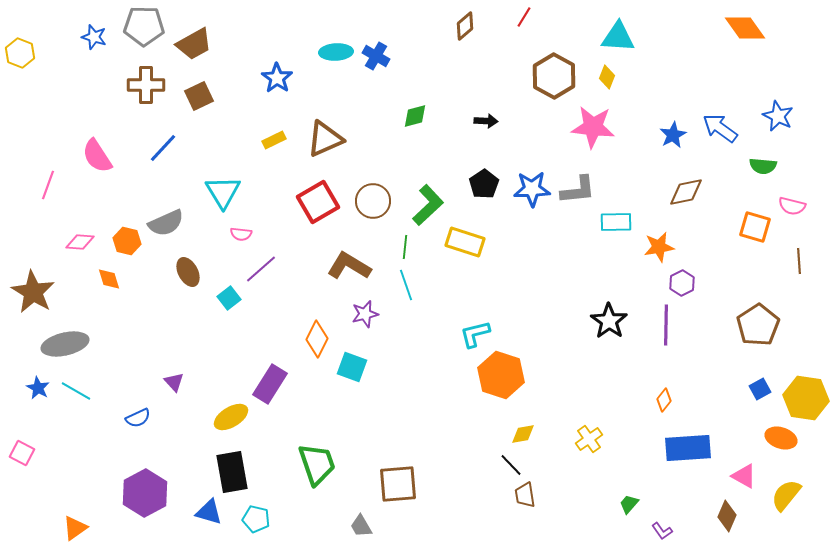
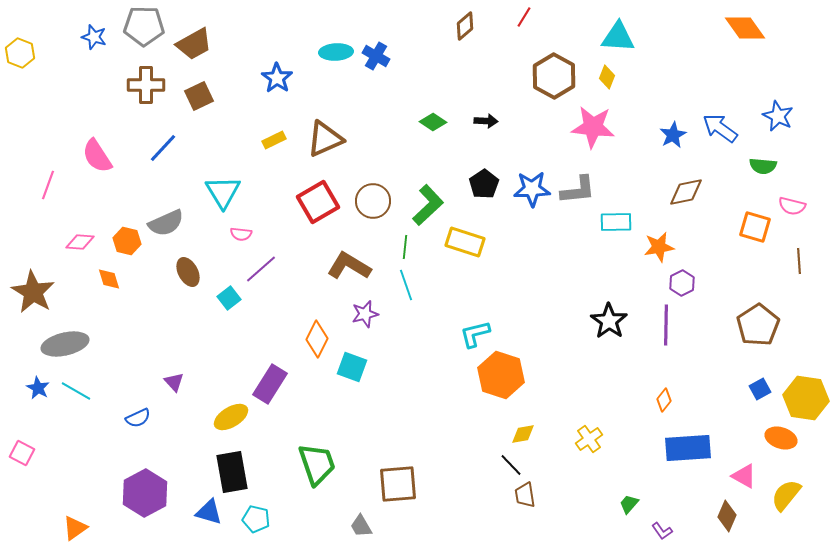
green diamond at (415, 116): moved 18 px right, 6 px down; rotated 48 degrees clockwise
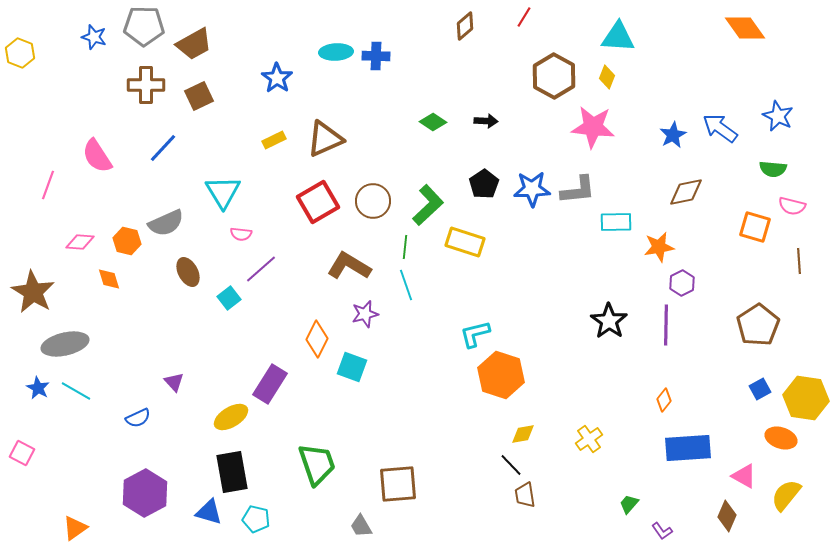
blue cross at (376, 56): rotated 28 degrees counterclockwise
green semicircle at (763, 166): moved 10 px right, 3 px down
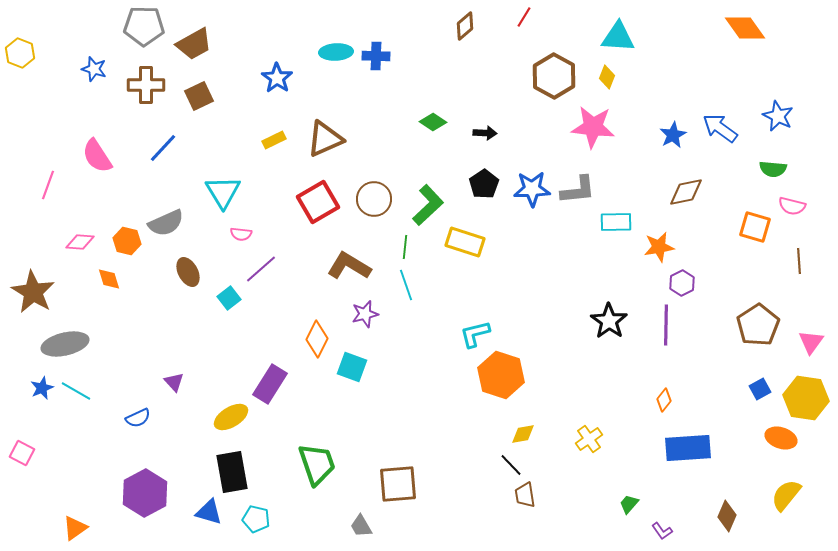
blue star at (94, 37): moved 32 px down
black arrow at (486, 121): moved 1 px left, 12 px down
brown circle at (373, 201): moved 1 px right, 2 px up
blue star at (38, 388): moved 4 px right; rotated 20 degrees clockwise
pink triangle at (744, 476): moved 67 px right, 134 px up; rotated 36 degrees clockwise
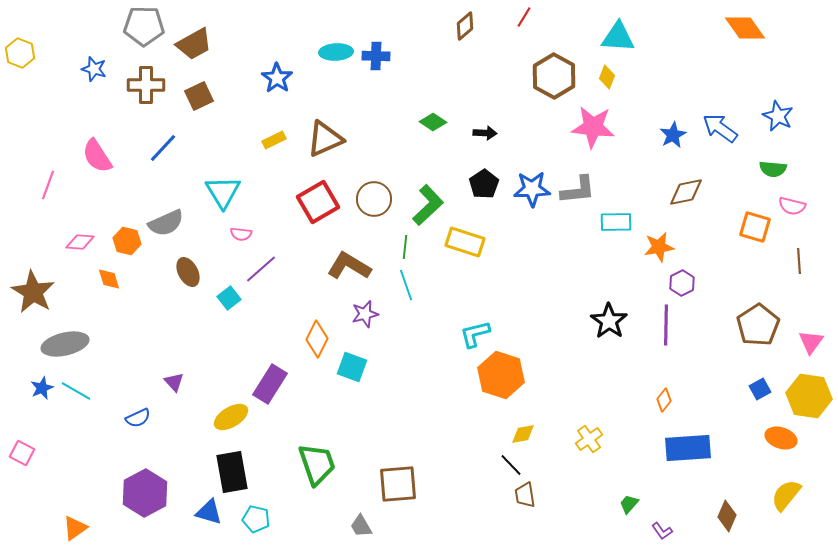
yellow hexagon at (806, 398): moved 3 px right, 2 px up
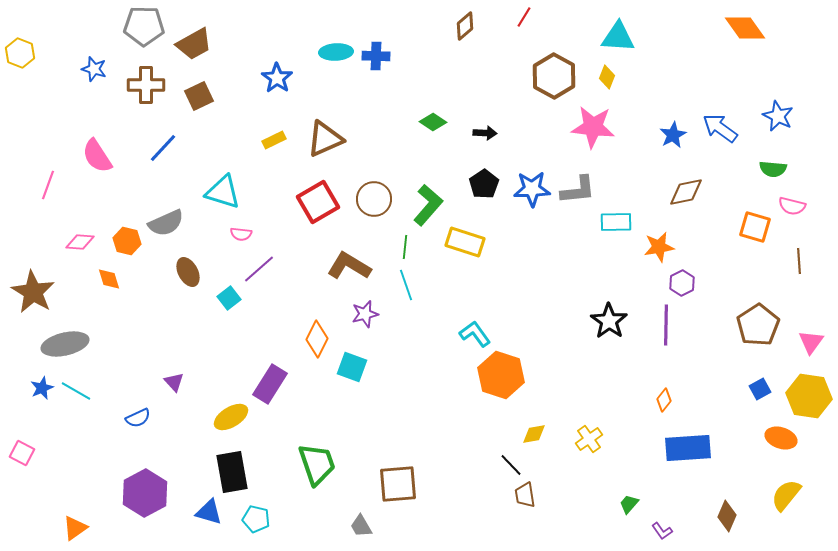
cyan triangle at (223, 192): rotated 42 degrees counterclockwise
green L-shape at (428, 205): rotated 6 degrees counterclockwise
purple line at (261, 269): moved 2 px left
cyan L-shape at (475, 334): rotated 68 degrees clockwise
yellow diamond at (523, 434): moved 11 px right
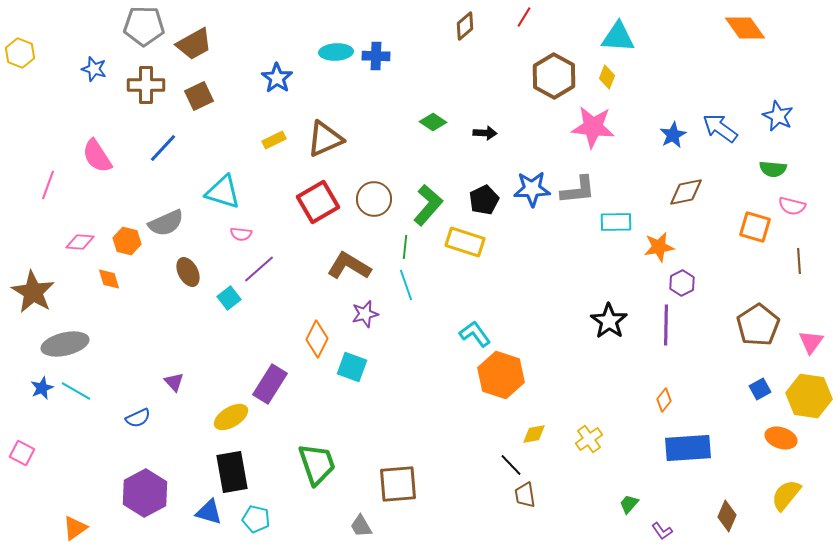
black pentagon at (484, 184): moved 16 px down; rotated 8 degrees clockwise
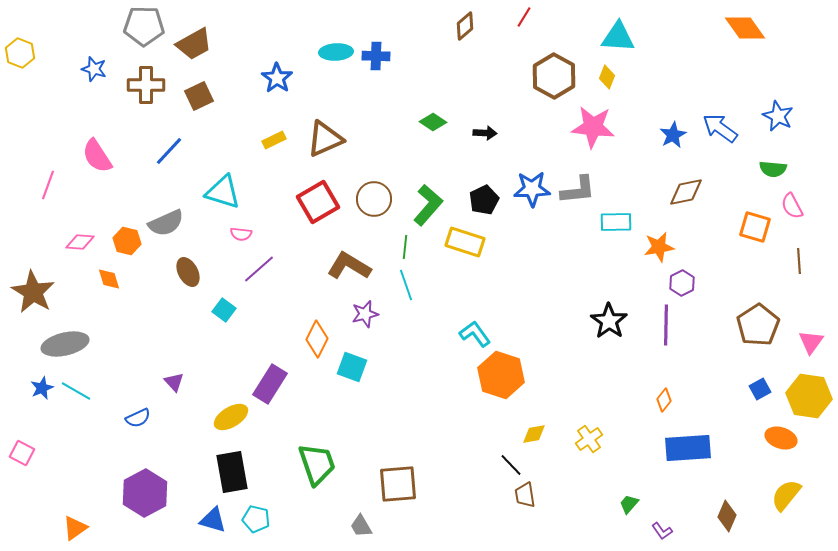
blue line at (163, 148): moved 6 px right, 3 px down
pink semicircle at (792, 206): rotated 48 degrees clockwise
cyan square at (229, 298): moved 5 px left, 12 px down; rotated 15 degrees counterclockwise
blue triangle at (209, 512): moved 4 px right, 8 px down
